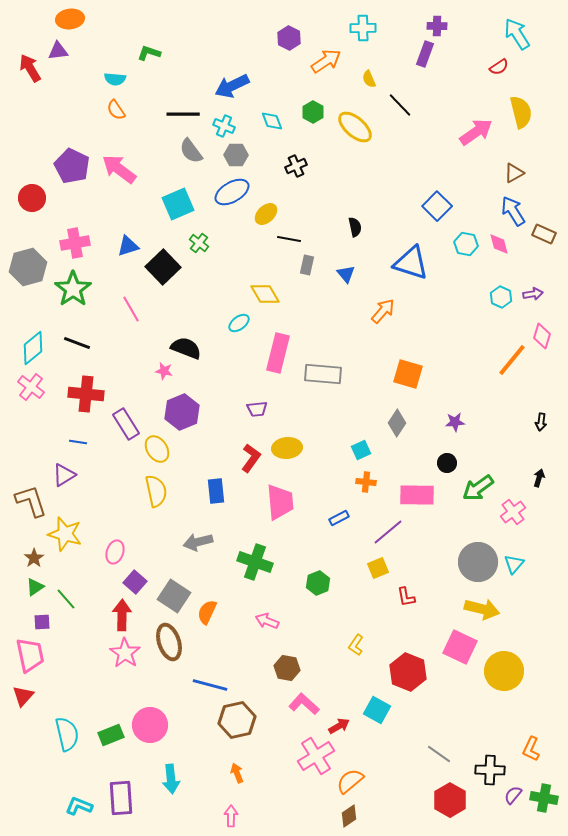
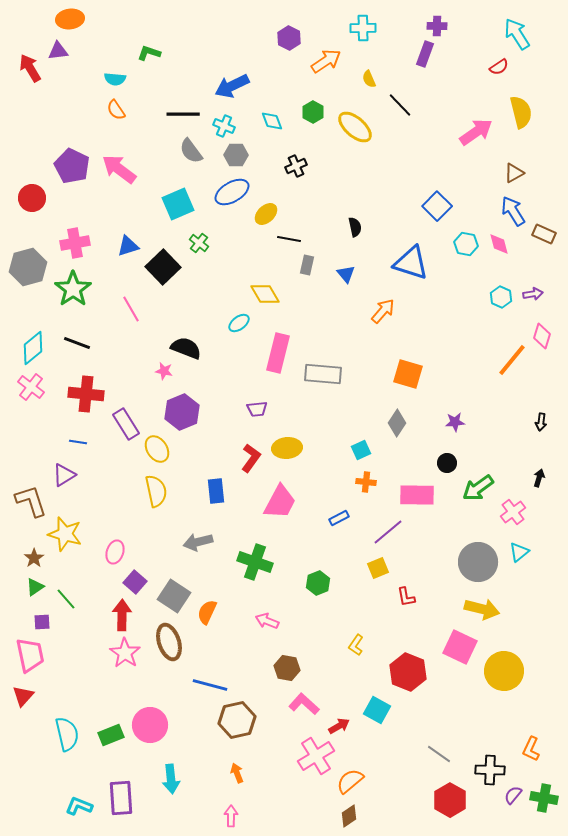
pink trapezoid at (280, 502): rotated 33 degrees clockwise
cyan triangle at (514, 564): moved 5 px right, 12 px up; rotated 10 degrees clockwise
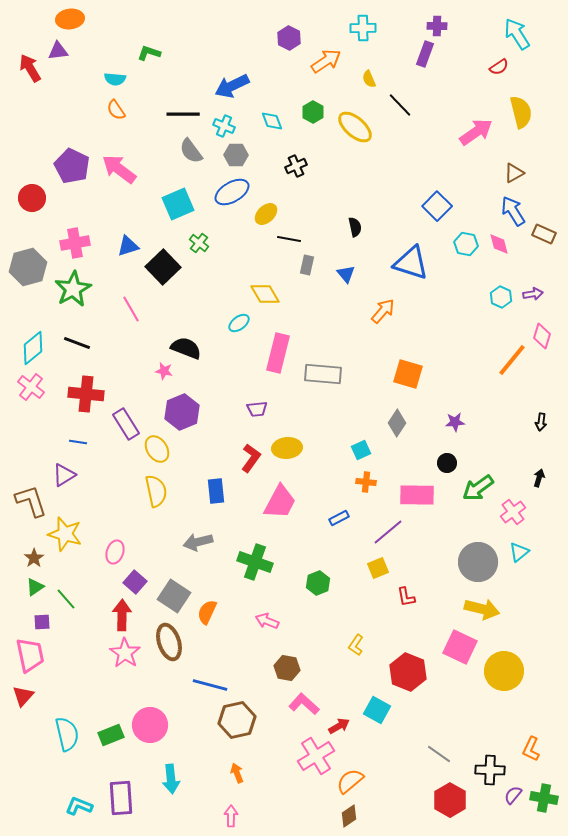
green star at (73, 289): rotated 6 degrees clockwise
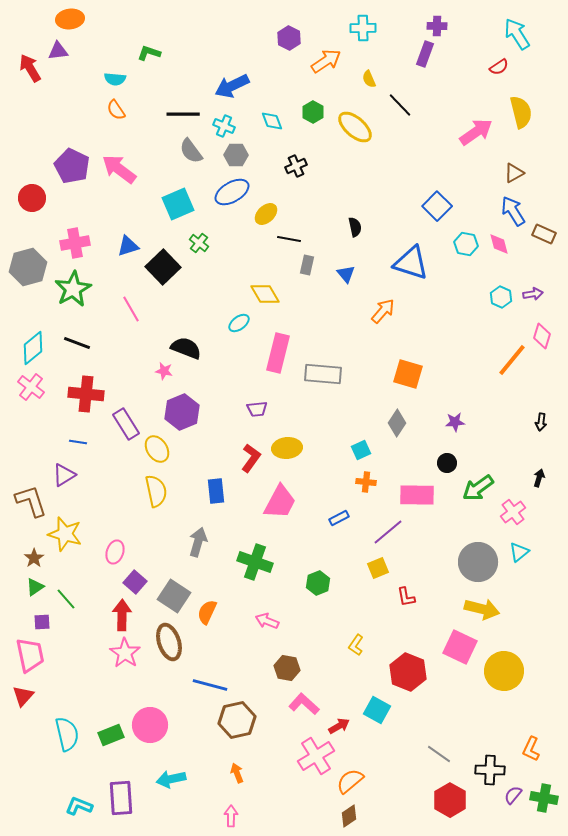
gray arrow at (198, 542): rotated 120 degrees clockwise
cyan arrow at (171, 779): rotated 84 degrees clockwise
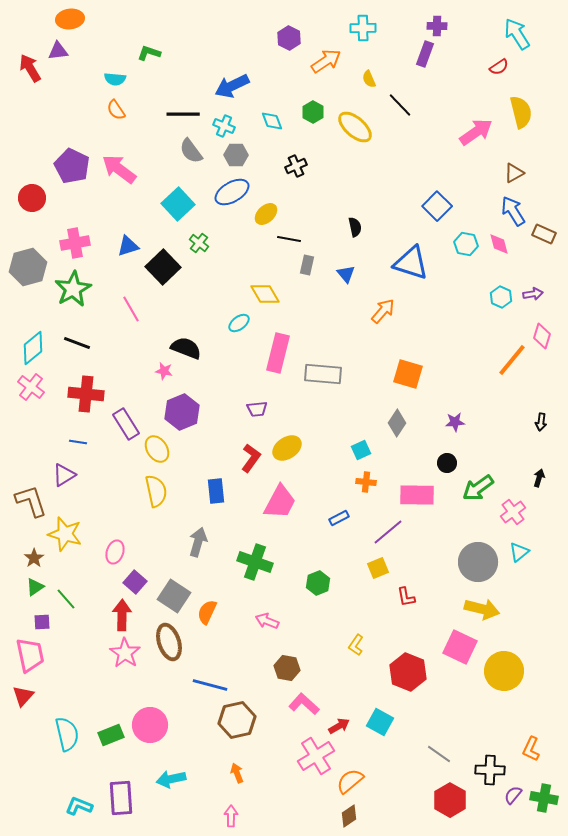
cyan square at (178, 204): rotated 20 degrees counterclockwise
yellow ellipse at (287, 448): rotated 28 degrees counterclockwise
cyan square at (377, 710): moved 3 px right, 12 px down
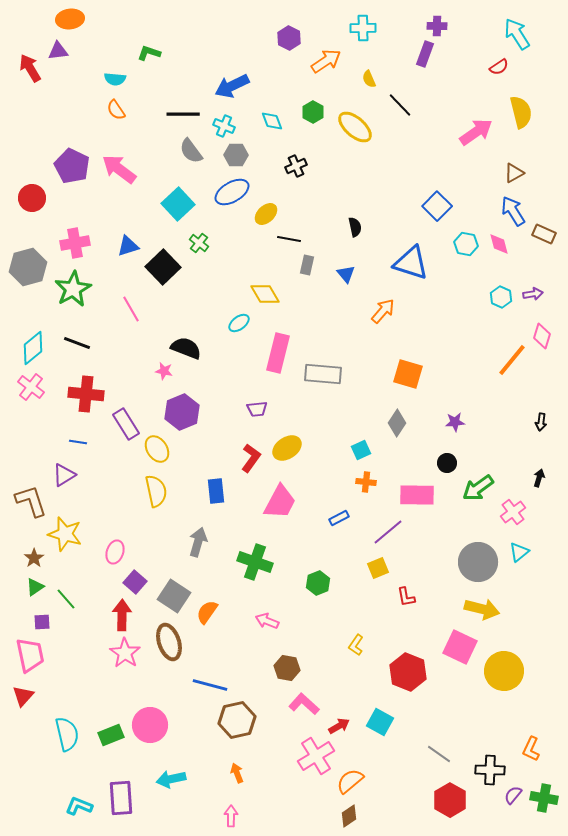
orange semicircle at (207, 612): rotated 10 degrees clockwise
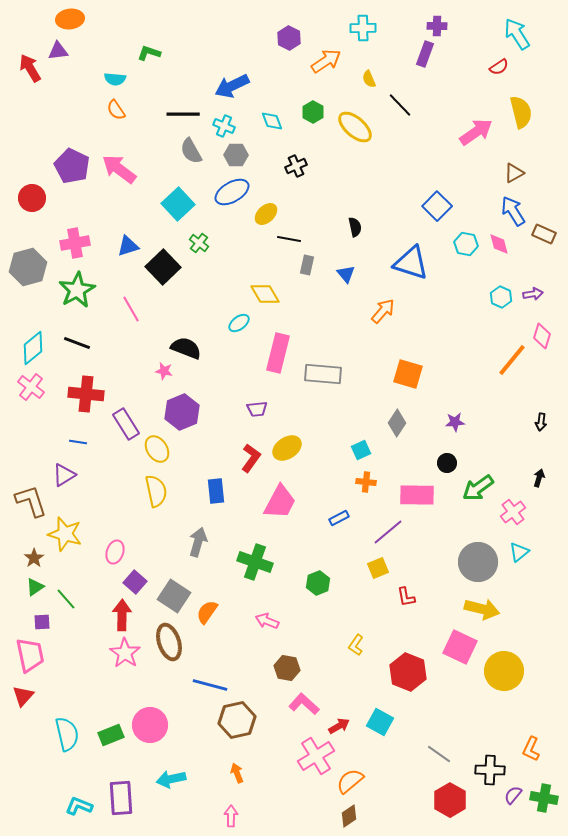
gray semicircle at (191, 151): rotated 8 degrees clockwise
green star at (73, 289): moved 4 px right, 1 px down
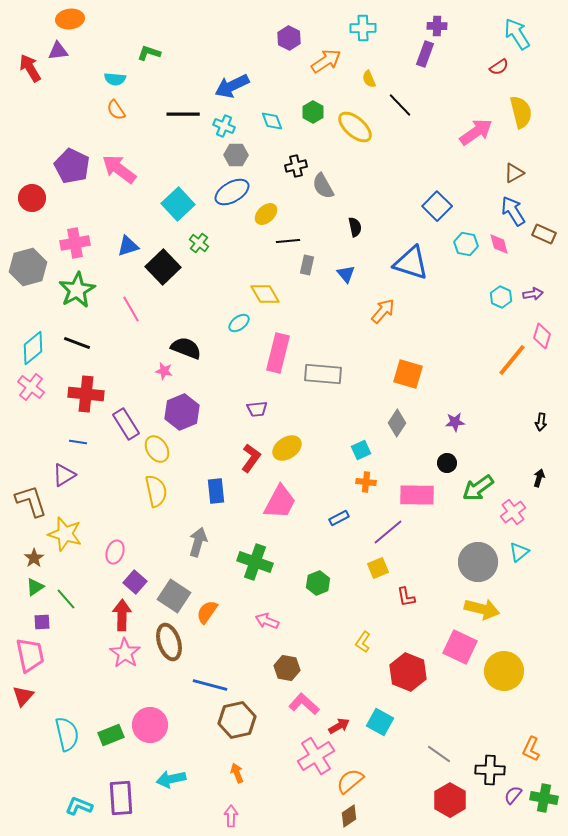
gray semicircle at (191, 151): moved 132 px right, 35 px down
black cross at (296, 166): rotated 10 degrees clockwise
black line at (289, 239): moved 1 px left, 2 px down; rotated 15 degrees counterclockwise
yellow L-shape at (356, 645): moved 7 px right, 3 px up
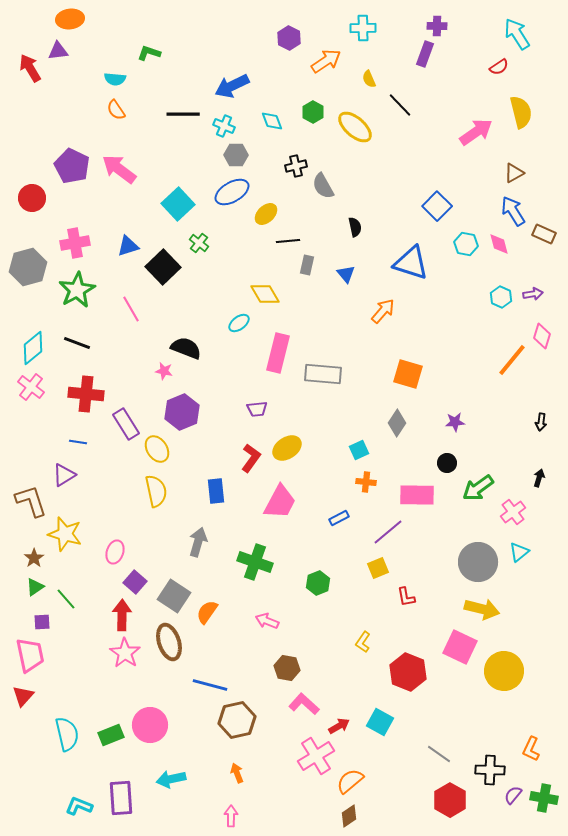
cyan square at (361, 450): moved 2 px left
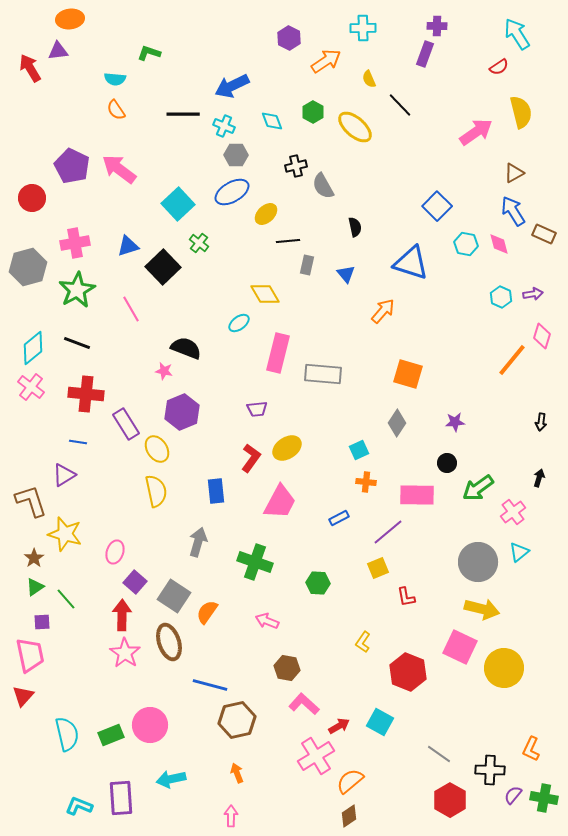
green hexagon at (318, 583): rotated 25 degrees clockwise
yellow circle at (504, 671): moved 3 px up
